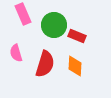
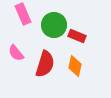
pink semicircle: rotated 24 degrees counterclockwise
orange diamond: rotated 10 degrees clockwise
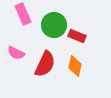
pink semicircle: rotated 24 degrees counterclockwise
red semicircle: rotated 8 degrees clockwise
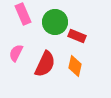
green circle: moved 1 px right, 3 px up
pink semicircle: rotated 90 degrees clockwise
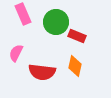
green circle: moved 1 px right
red semicircle: moved 3 px left, 8 px down; rotated 72 degrees clockwise
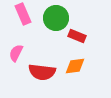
green circle: moved 4 px up
orange diamond: rotated 70 degrees clockwise
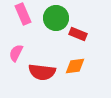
red rectangle: moved 1 px right, 2 px up
